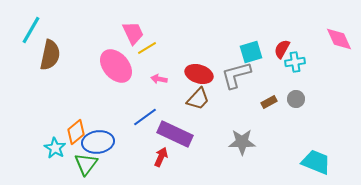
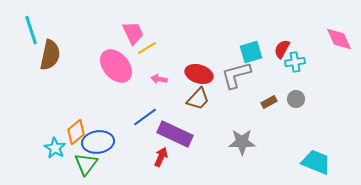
cyan line: rotated 48 degrees counterclockwise
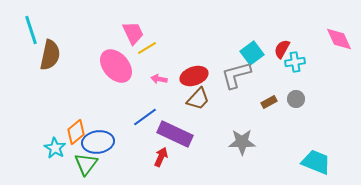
cyan square: moved 1 px right, 1 px down; rotated 20 degrees counterclockwise
red ellipse: moved 5 px left, 2 px down; rotated 36 degrees counterclockwise
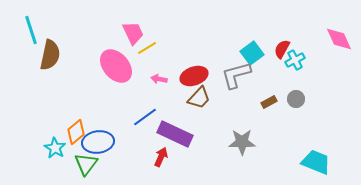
cyan cross: moved 2 px up; rotated 18 degrees counterclockwise
brown trapezoid: moved 1 px right, 1 px up
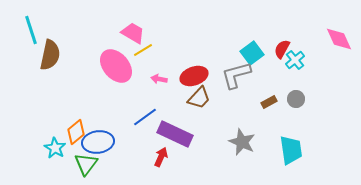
pink trapezoid: rotated 35 degrees counterclockwise
yellow line: moved 4 px left, 2 px down
cyan cross: rotated 12 degrees counterclockwise
gray star: rotated 24 degrees clockwise
cyan trapezoid: moved 25 px left, 12 px up; rotated 60 degrees clockwise
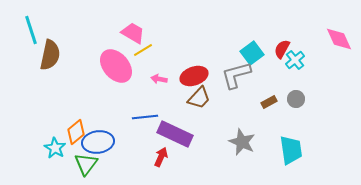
blue line: rotated 30 degrees clockwise
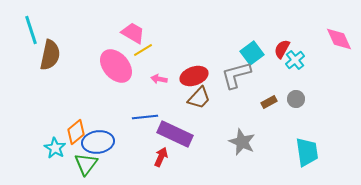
cyan trapezoid: moved 16 px right, 2 px down
